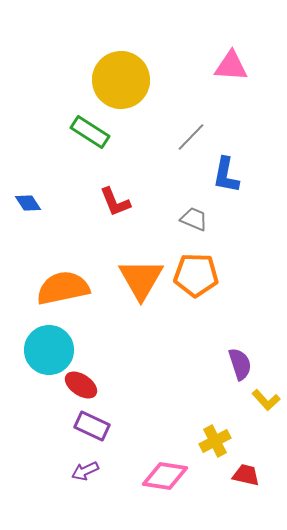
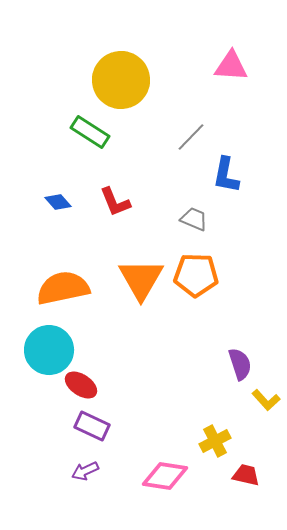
blue diamond: moved 30 px right, 1 px up; rotated 8 degrees counterclockwise
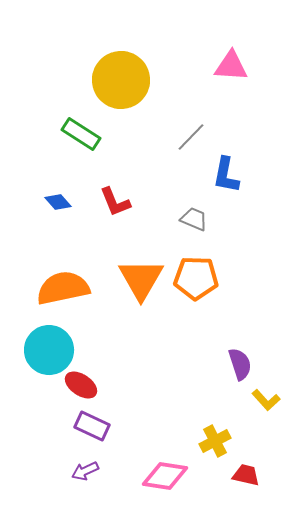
green rectangle: moved 9 px left, 2 px down
orange pentagon: moved 3 px down
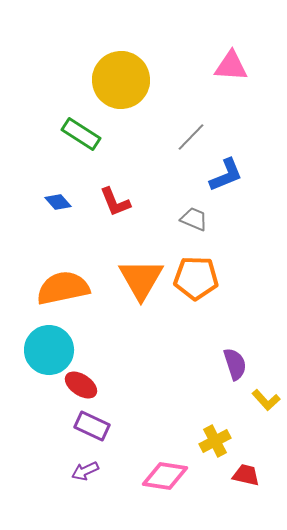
blue L-shape: rotated 123 degrees counterclockwise
purple semicircle: moved 5 px left
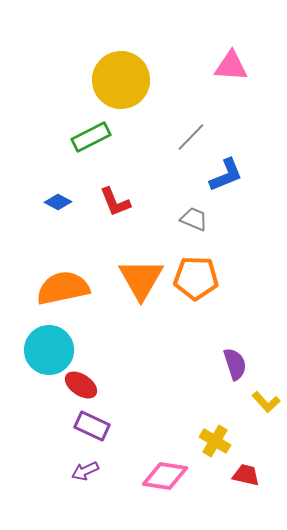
green rectangle: moved 10 px right, 3 px down; rotated 60 degrees counterclockwise
blue diamond: rotated 20 degrees counterclockwise
yellow L-shape: moved 2 px down
yellow cross: rotated 32 degrees counterclockwise
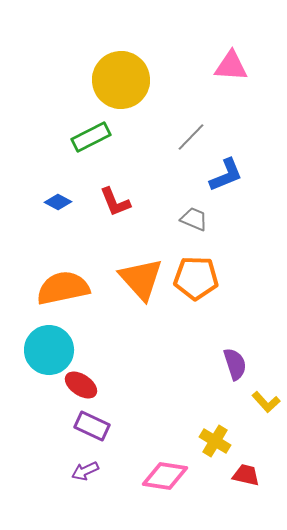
orange triangle: rotated 12 degrees counterclockwise
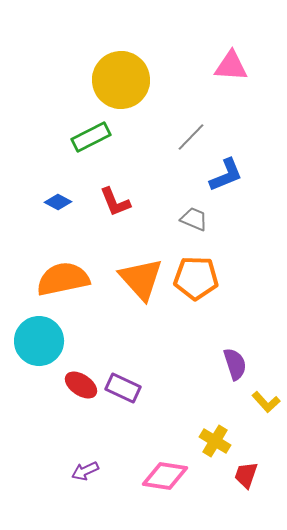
orange semicircle: moved 9 px up
cyan circle: moved 10 px left, 9 px up
purple rectangle: moved 31 px right, 38 px up
red trapezoid: rotated 84 degrees counterclockwise
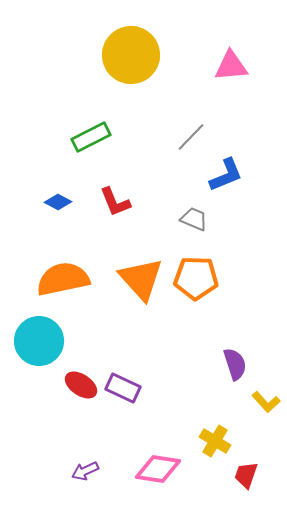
pink triangle: rotated 9 degrees counterclockwise
yellow circle: moved 10 px right, 25 px up
pink diamond: moved 7 px left, 7 px up
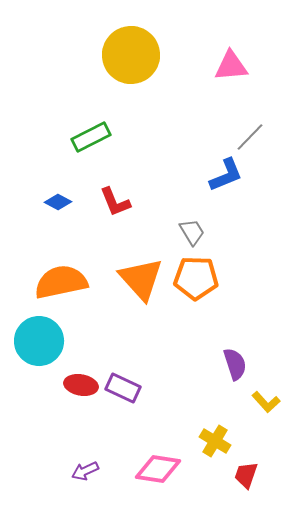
gray line: moved 59 px right
gray trapezoid: moved 2 px left, 13 px down; rotated 36 degrees clockwise
orange semicircle: moved 2 px left, 3 px down
red ellipse: rotated 24 degrees counterclockwise
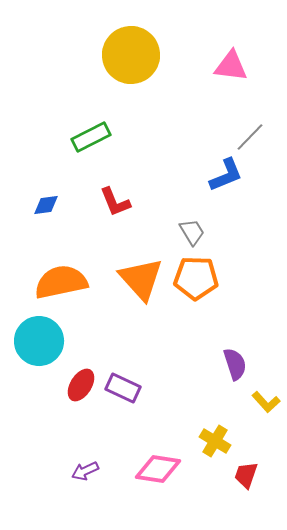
pink triangle: rotated 12 degrees clockwise
blue diamond: moved 12 px left, 3 px down; rotated 36 degrees counterclockwise
red ellipse: rotated 68 degrees counterclockwise
